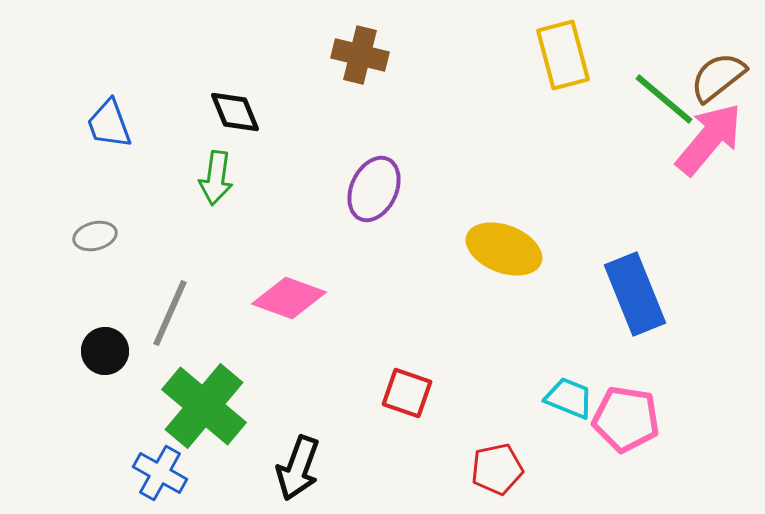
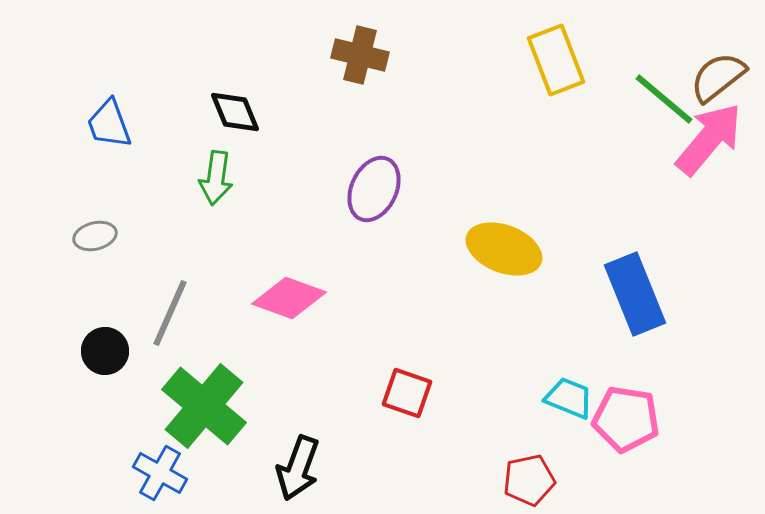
yellow rectangle: moved 7 px left, 5 px down; rotated 6 degrees counterclockwise
red pentagon: moved 32 px right, 11 px down
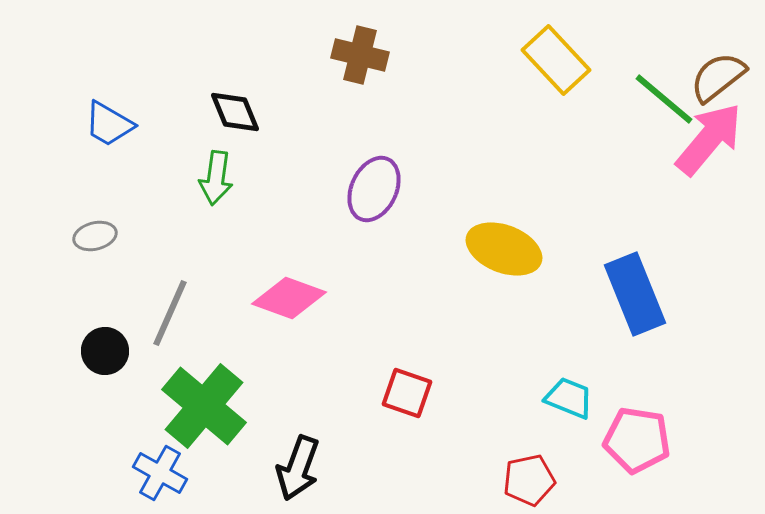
yellow rectangle: rotated 22 degrees counterclockwise
blue trapezoid: rotated 40 degrees counterclockwise
pink pentagon: moved 11 px right, 21 px down
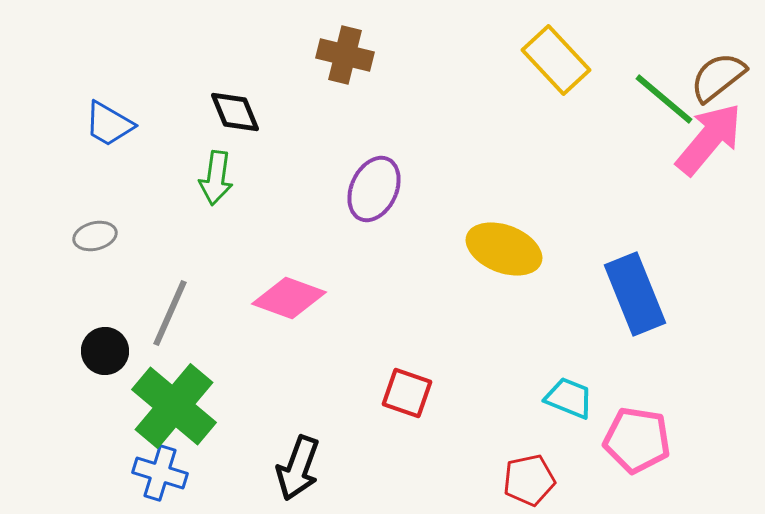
brown cross: moved 15 px left
green cross: moved 30 px left
blue cross: rotated 12 degrees counterclockwise
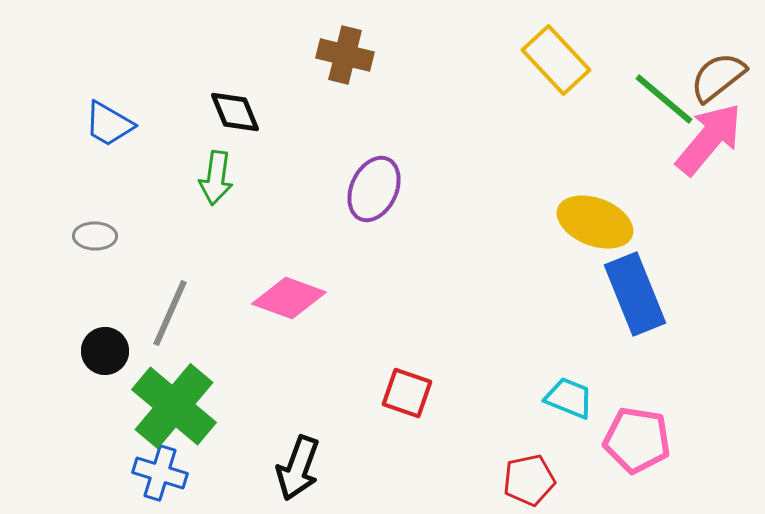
gray ellipse: rotated 15 degrees clockwise
yellow ellipse: moved 91 px right, 27 px up
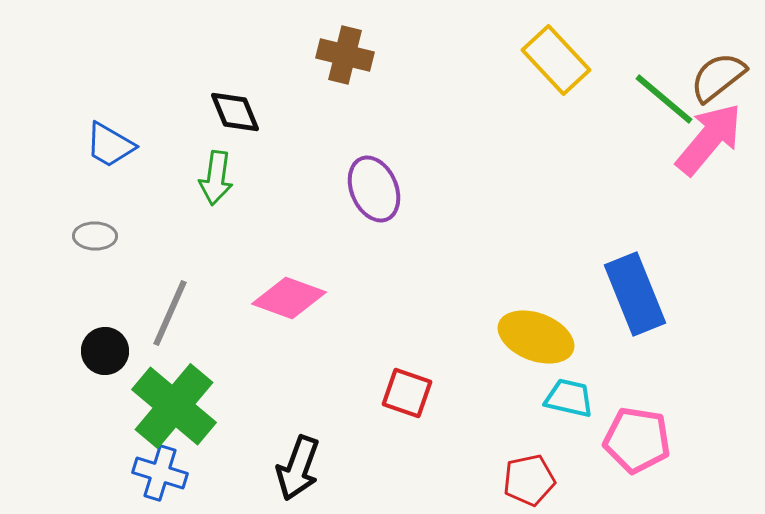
blue trapezoid: moved 1 px right, 21 px down
purple ellipse: rotated 48 degrees counterclockwise
yellow ellipse: moved 59 px left, 115 px down
cyan trapezoid: rotated 9 degrees counterclockwise
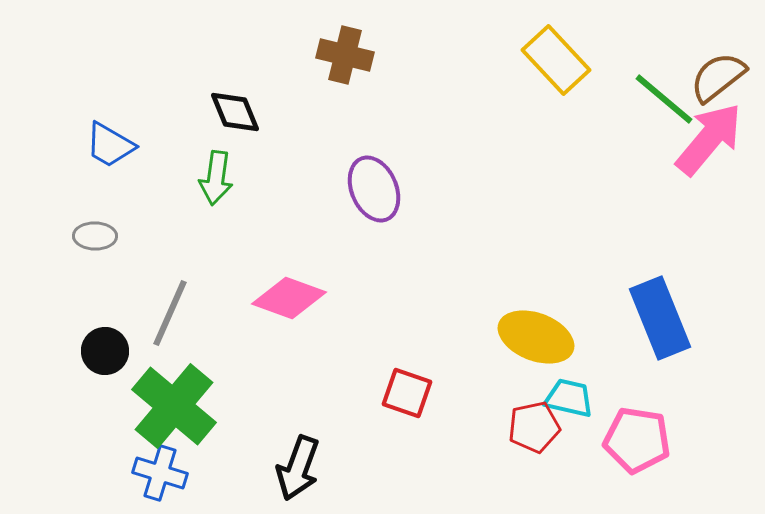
blue rectangle: moved 25 px right, 24 px down
red pentagon: moved 5 px right, 53 px up
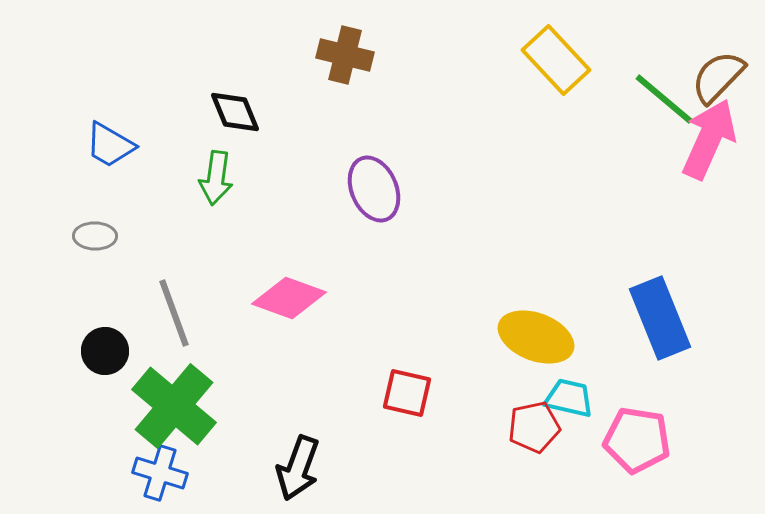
brown semicircle: rotated 8 degrees counterclockwise
pink arrow: rotated 16 degrees counterclockwise
gray line: moved 4 px right; rotated 44 degrees counterclockwise
red square: rotated 6 degrees counterclockwise
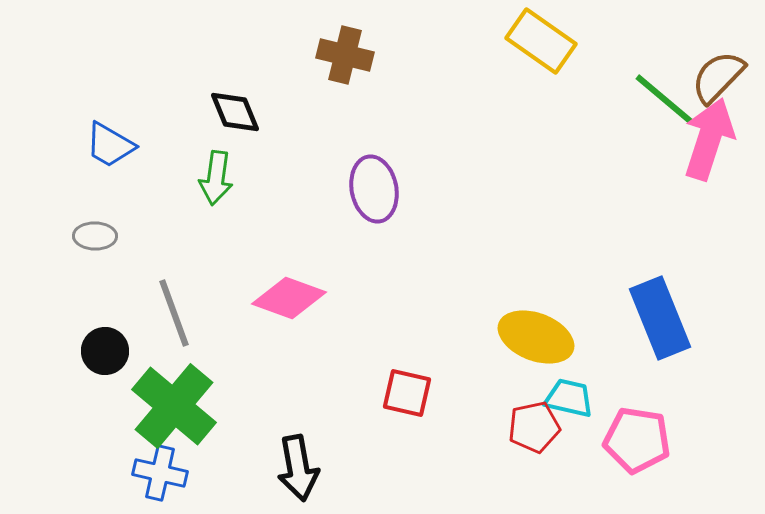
yellow rectangle: moved 15 px left, 19 px up; rotated 12 degrees counterclockwise
pink arrow: rotated 6 degrees counterclockwise
purple ellipse: rotated 12 degrees clockwise
black arrow: rotated 30 degrees counterclockwise
blue cross: rotated 4 degrees counterclockwise
